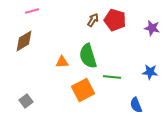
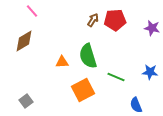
pink line: rotated 64 degrees clockwise
red pentagon: rotated 20 degrees counterclockwise
green line: moved 4 px right; rotated 18 degrees clockwise
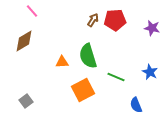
blue star: rotated 21 degrees clockwise
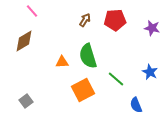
brown arrow: moved 8 px left
green line: moved 2 px down; rotated 18 degrees clockwise
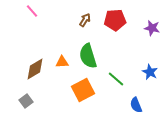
brown diamond: moved 11 px right, 28 px down
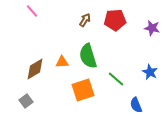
orange square: rotated 10 degrees clockwise
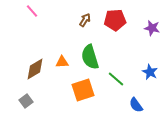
green semicircle: moved 2 px right, 1 px down
blue semicircle: rotated 14 degrees counterclockwise
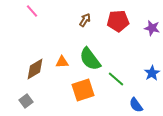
red pentagon: moved 3 px right, 1 px down
green semicircle: moved 2 px down; rotated 20 degrees counterclockwise
blue star: moved 2 px right, 1 px down; rotated 14 degrees clockwise
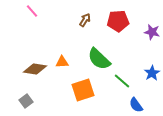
purple star: moved 4 px down
green semicircle: moved 9 px right; rotated 10 degrees counterclockwise
brown diamond: rotated 40 degrees clockwise
green line: moved 6 px right, 2 px down
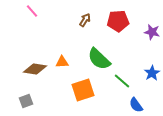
gray square: rotated 16 degrees clockwise
